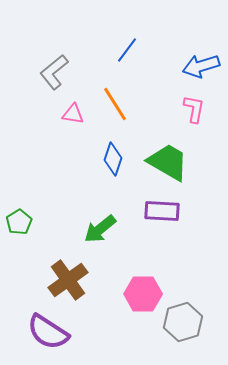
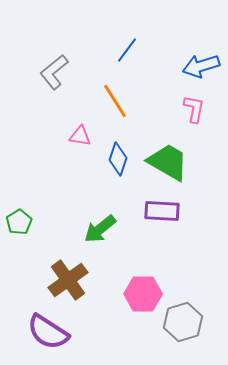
orange line: moved 3 px up
pink triangle: moved 7 px right, 22 px down
blue diamond: moved 5 px right
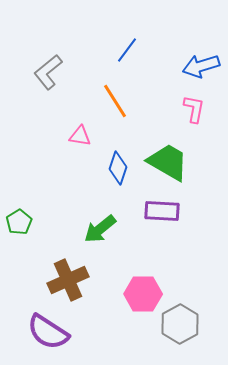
gray L-shape: moved 6 px left
blue diamond: moved 9 px down
brown cross: rotated 12 degrees clockwise
gray hexagon: moved 3 px left, 2 px down; rotated 12 degrees counterclockwise
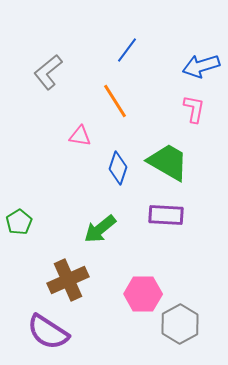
purple rectangle: moved 4 px right, 4 px down
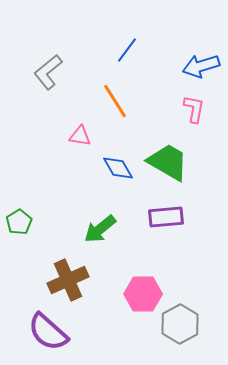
blue diamond: rotated 48 degrees counterclockwise
purple rectangle: moved 2 px down; rotated 8 degrees counterclockwise
purple semicircle: rotated 9 degrees clockwise
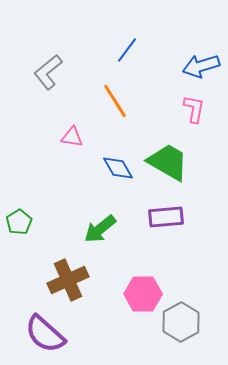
pink triangle: moved 8 px left, 1 px down
gray hexagon: moved 1 px right, 2 px up
purple semicircle: moved 3 px left, 2 px down
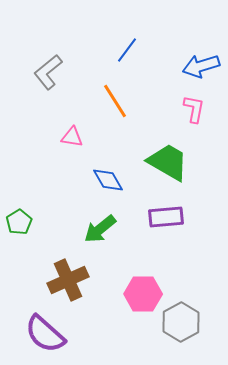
blue diamond: moved 10 px left, 12 px down
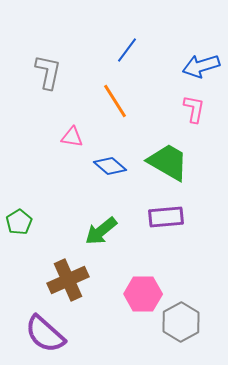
gray L-shape: rotated 141 degrees clockwise
blue diamond: moved 2 px right, 14 px up; rotated 20 degrees counterclockwise
green arrow: moved 1 px right, 2 px down
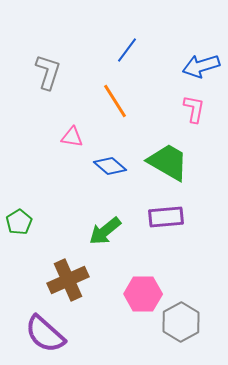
gray L-shape: rotated 6 degrees clockwise
green arrow: moved 4 px right
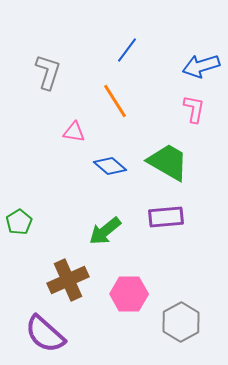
pink triangle: moved 2 px right, 5 px up
pink hexagon: moved 14 px left
